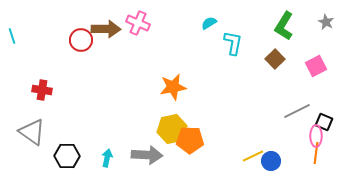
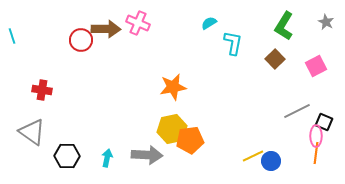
orange pentagon: rotated 8 degrees counterclockwise
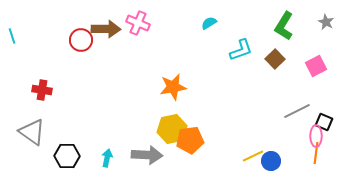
cyan L-shape: moved 8 px right, 7 px down; rotated 60 degrees clockwise
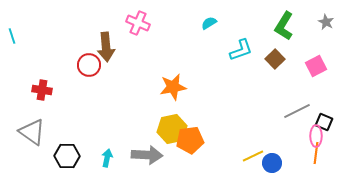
brown arrow: moved 18 px down; rotated 84 degrees clockwise
red circle: moved 8 px right, 25 px down
blue circle: moved 1 px right, 2 px down
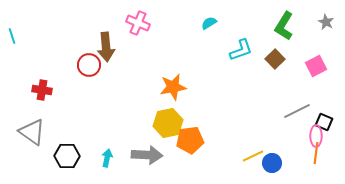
yellow hexagon: moved 4 px left, 6 px up
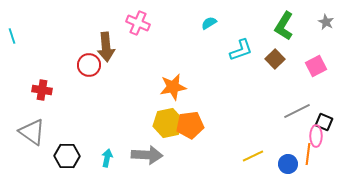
orange pentagon: moved 15 px up
orange line: moved 8 px left, 1 px down
blue circle: moved 16 px right, 1 px down
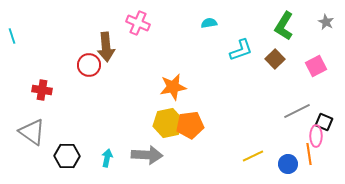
cyan semicircle: rotated 21 degrees clockwise
orange line: moved 1 px right; rotated 15 degrees counterclockwise
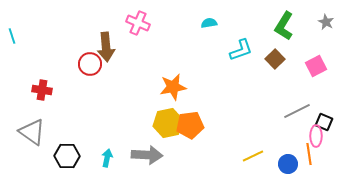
red circle: moved 1 px right, 1 px up
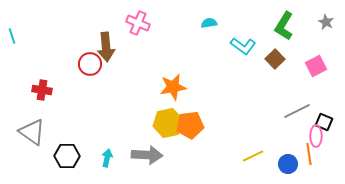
cyan L-shape: moved 2 px right, 4 px up; rotated 55 degrees clockwise
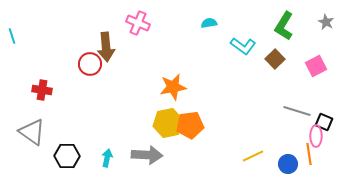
gray line: rotated 44 degrees clockwise
